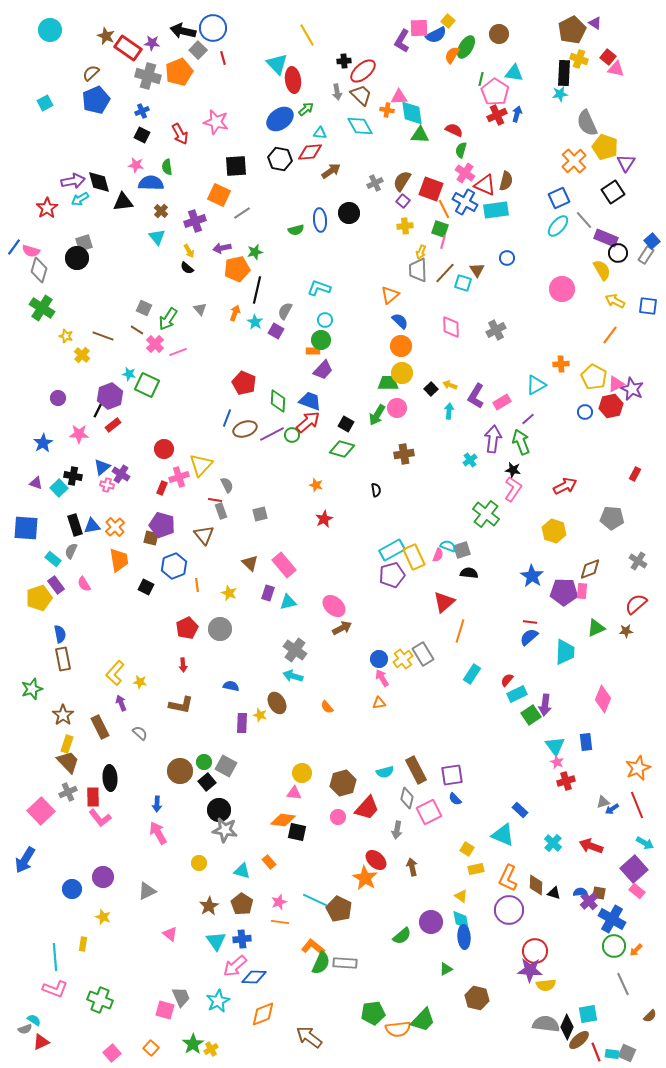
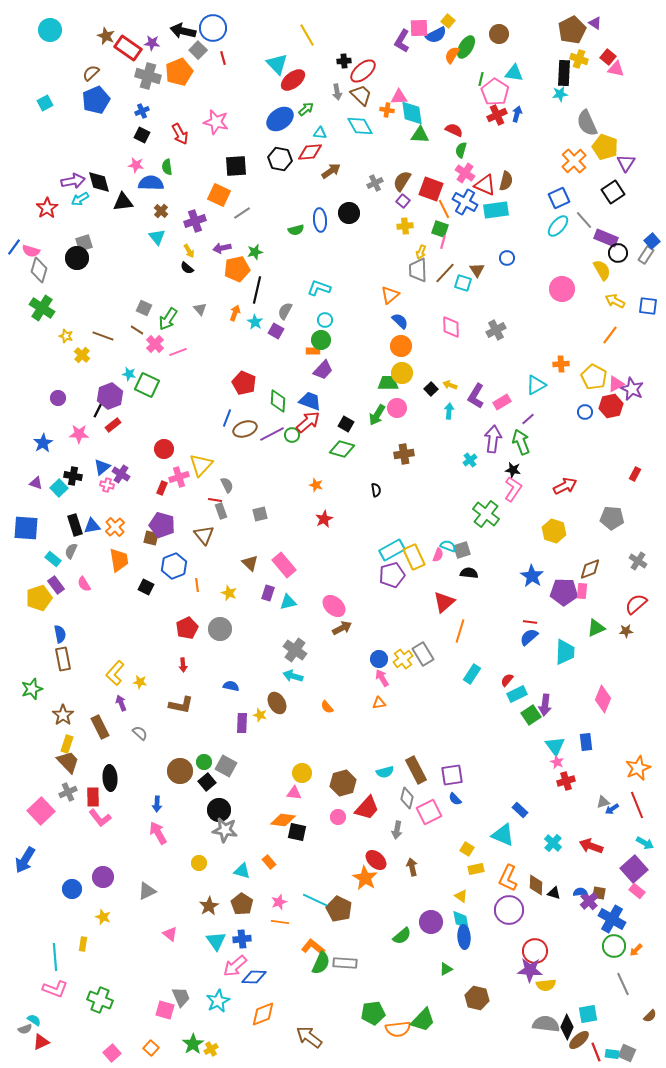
red ellipse at (293, 80): rotated 60 degrees clockwise
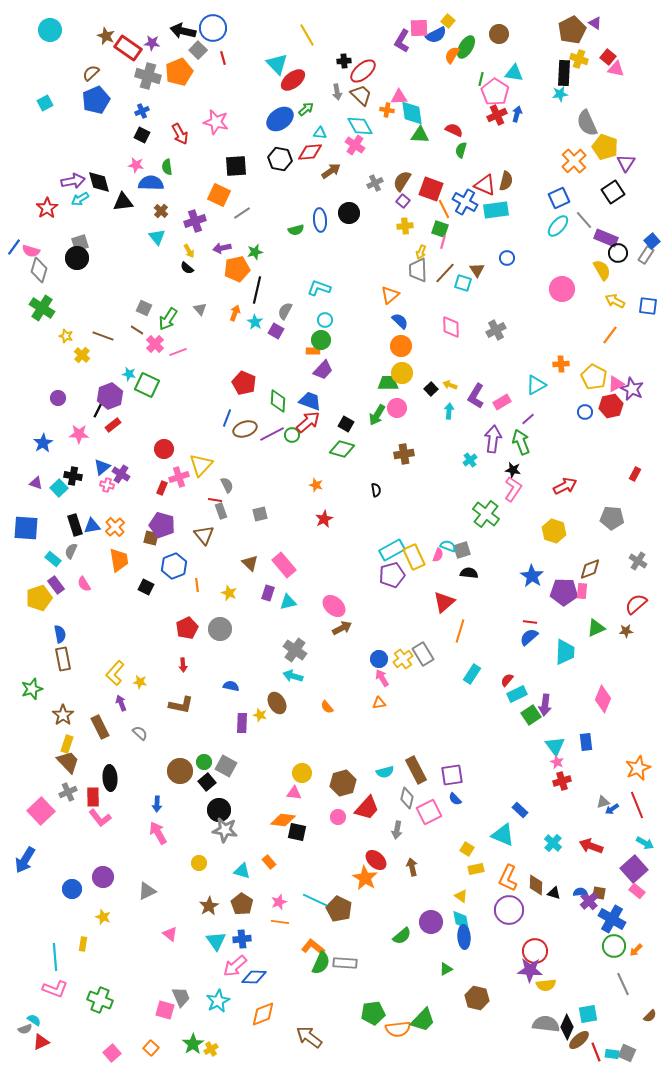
pink cross at (465, 173): moved 110 px left, 28 px up
gray square at (84, 243): moved 4 px left
red cross at (566, 781): moved 4 px left
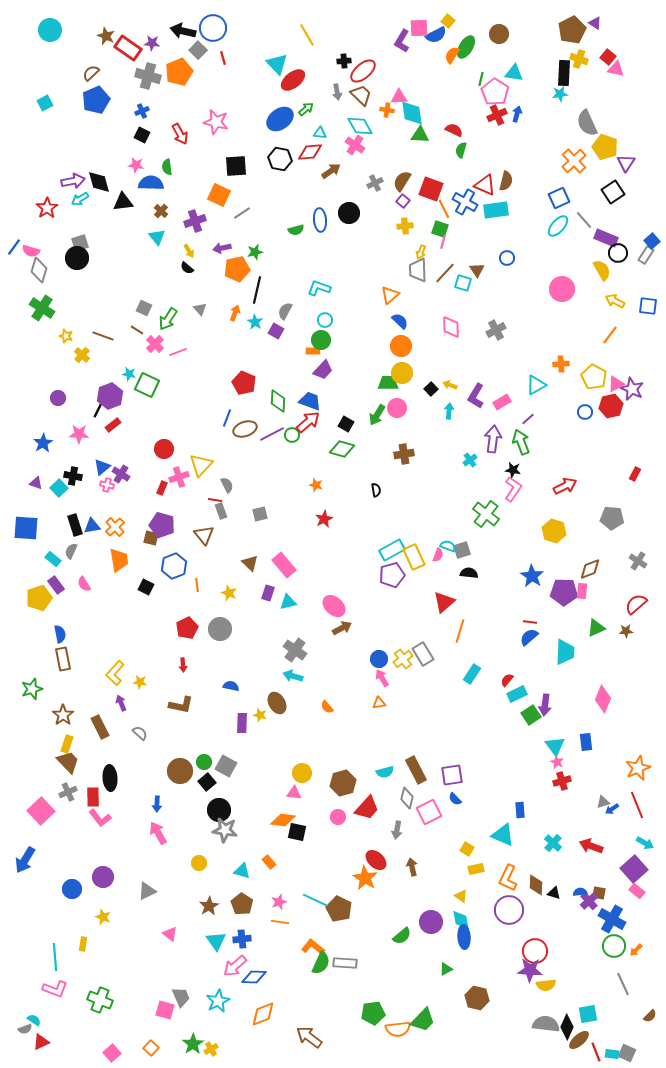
blue rectangle at (520, 810): rotated 42 degrees clockwise
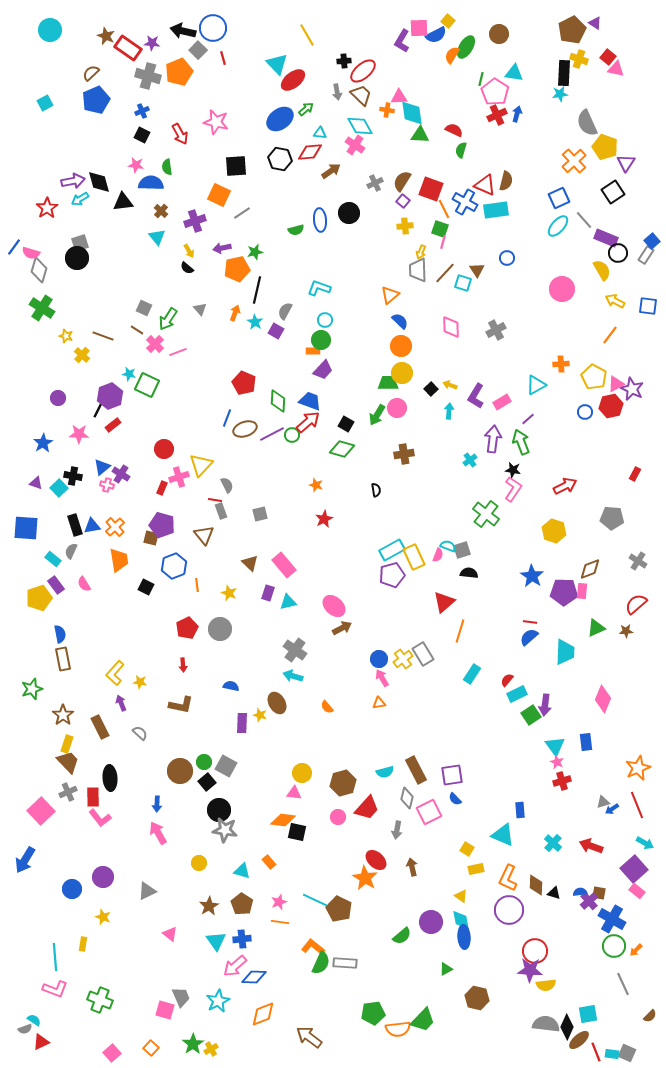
pink semicircle at (31, 251): moved 2 px down
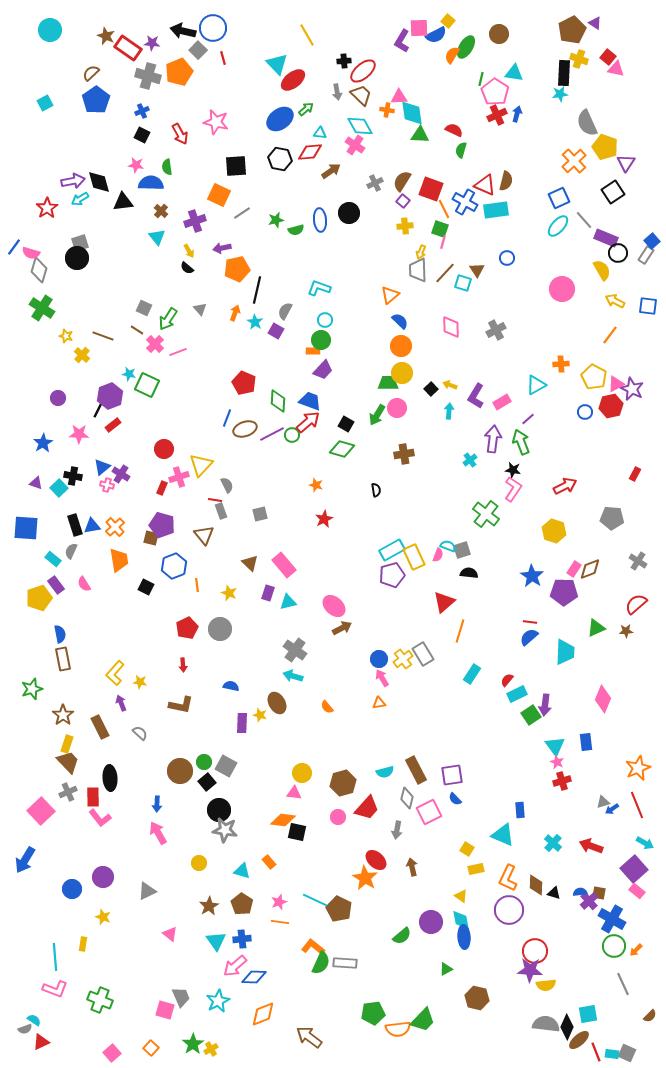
blue pentagon at (96, 100): rotated 12 degrees counterclockwise
green star at (255, 252): moved 21 px right, 32 px up
pink rectangle at (582, 591): moved 8 px left, 22 px up; rotated 28 degrees clockwise
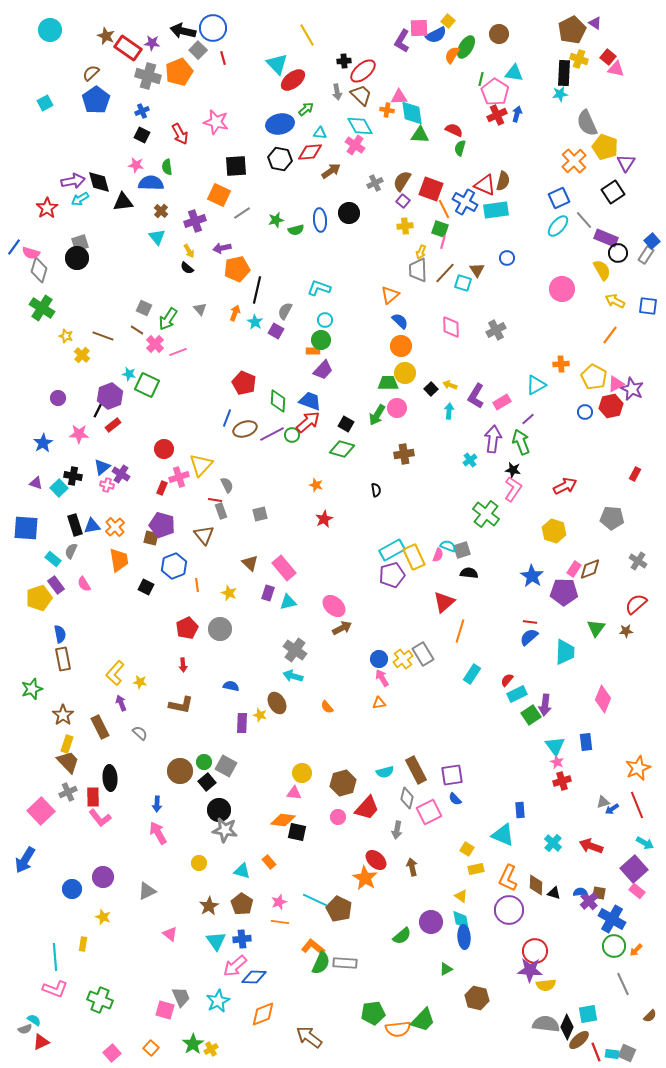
blue ellipse at (280, 119): moved 5 px down; rotated 24 degrees clockwise
green semicircle at (461, 150): moved 1 px left, 2 px up
brown semicircle at (506, 181): moved 3 px left
yellow circle at (402, 373): moved 3 px right
pink rectangle at (284, 565): moved 3 px down
green triangle at (596, 628): rotated 30 degrees counterclockwise
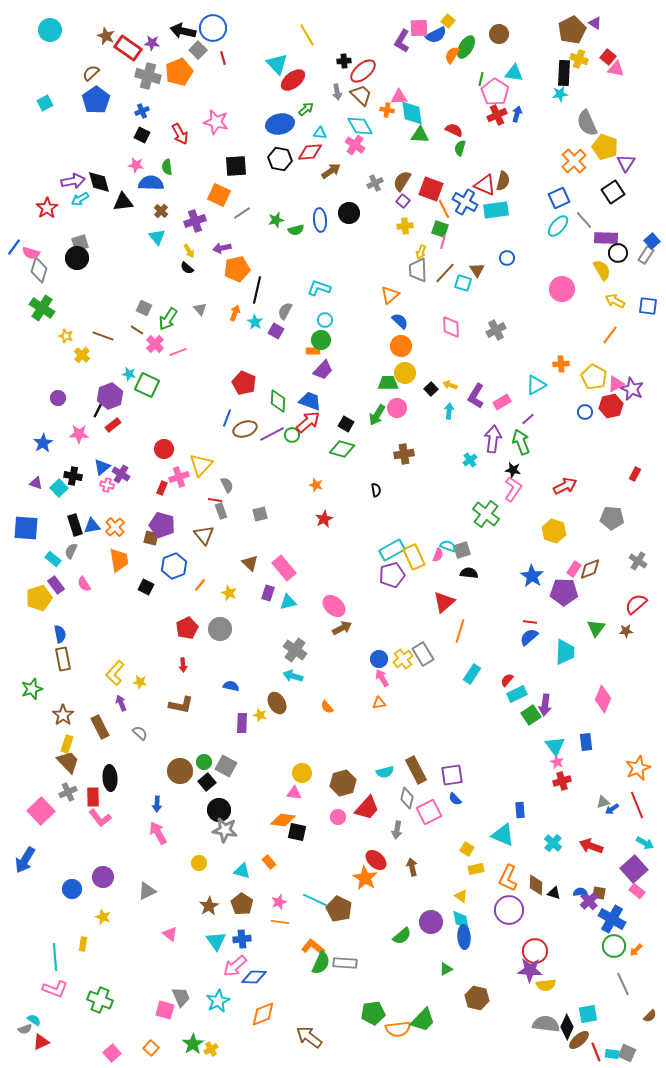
purple rectangle at (606, 238): rotated 20 degrees counterclockwise
orange line at (197, 585): moved 3 px right; rotated 48 degrees clockwise
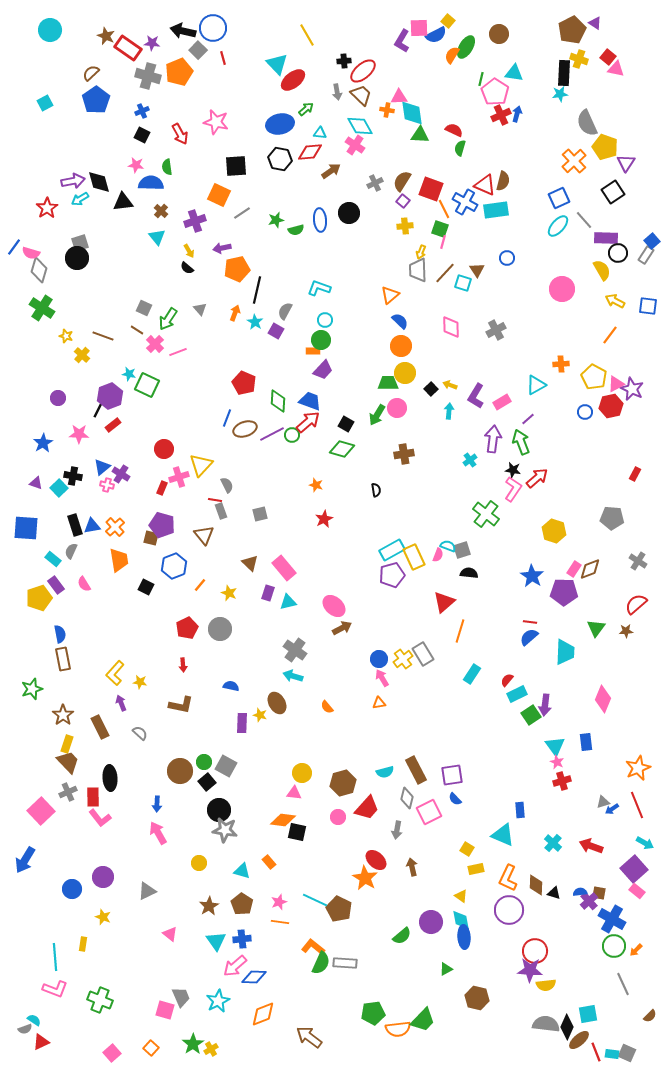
red cross at (497, 115): moved 4 px right
red arrow at (565, 486): moved 28 px left, 8 px up; rotated 15 degrees counterclockwise
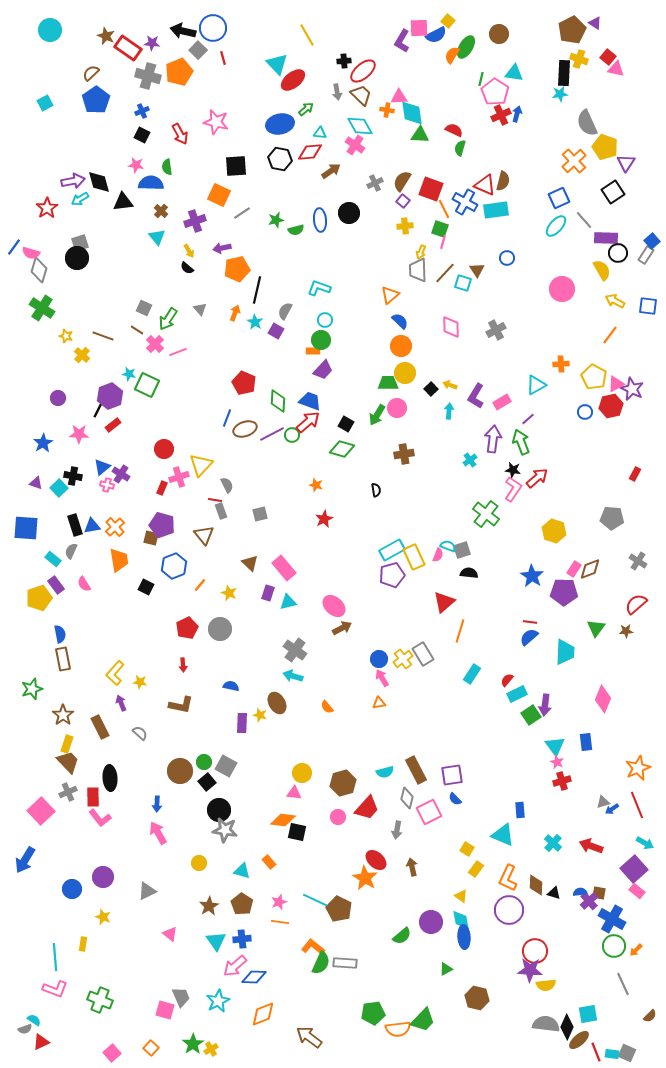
cyan ellipse at (558, 226): moved 2 px left
yellow rectangle at (476, 869): rotated 42 degrees counterclockwise
